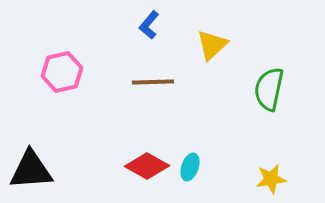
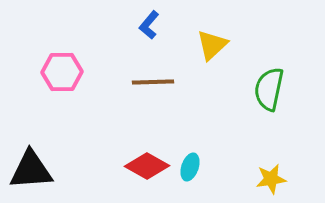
pink hexagon: rotated 12 degrees clockwise
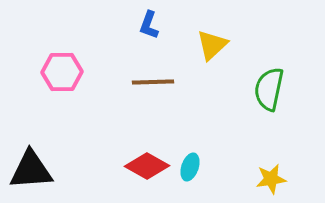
blue L-shape: rotated 20 degrees counterclockwise
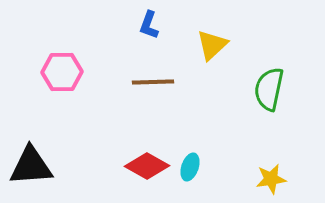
black triangle: moved 4 px up
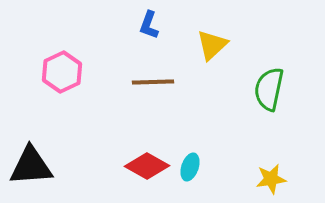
pink hexagon: rotated 24 degrees counterclockwise
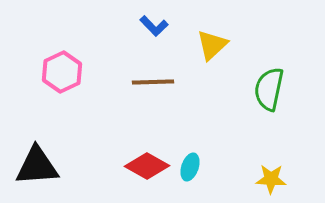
blue L-shape: moved 5 px right, 1 px down; rotated 64 degrees counterclockwise
black triangle: moved 6 px right
yellow star: rotated 12 degrees clockwise
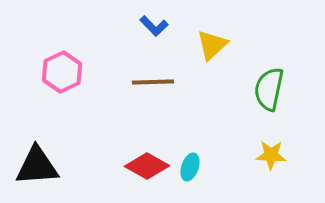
yellow star: moved 24 px up
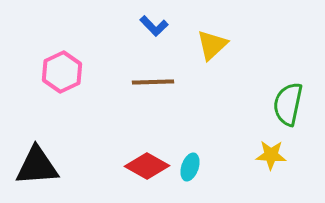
green semicircle: moved 19 px right, 15 px down
